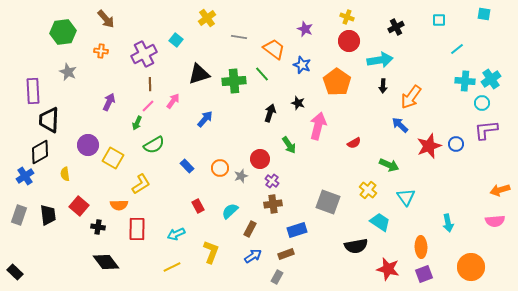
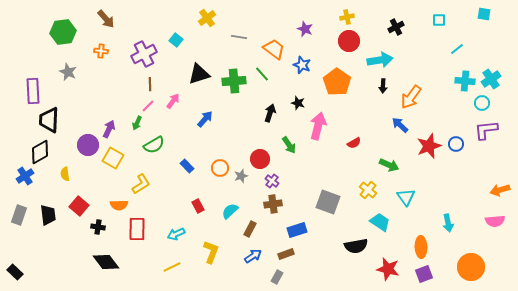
yellow cross at (347, 17): rotated 32 degrees counterclockwise
purple arrow at (109, 102): moved 27 px down
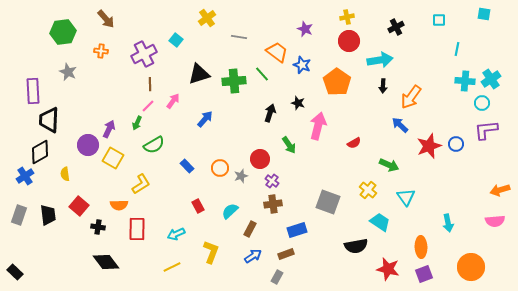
orange trapezoid at (274, 49): moved 3 px right, 3 px down
cyan line at (457, 49): rotated 40 degrees counterclockwise
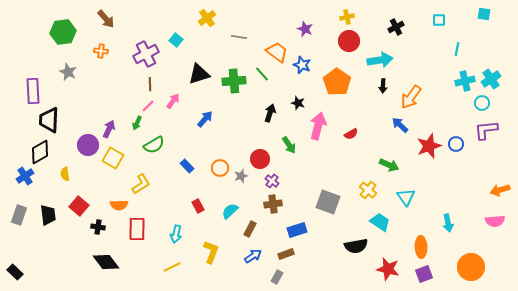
purple cross at (144, 54): moved 2 px right
cyan cross at (465, 81): rotated 18 degrees counterclockwise
red semicircle at (354, 143): moved 3 px left, 9 px up
cyan arrow at (176, 234): rotated 54 degrees counterclockwise
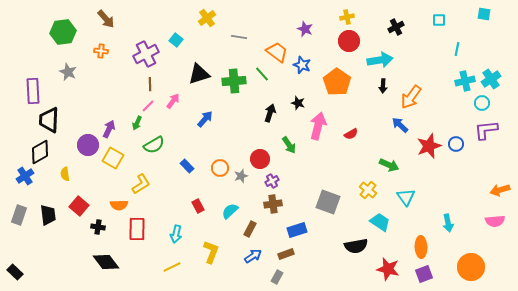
purple cross at (272, 181): rotated 24 degrees clockwise
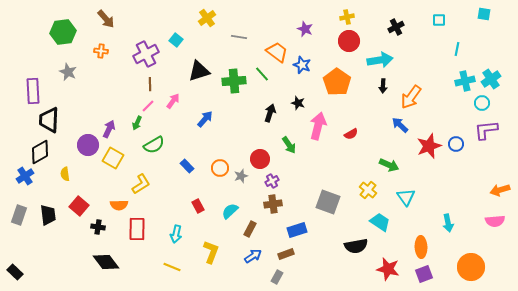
black triangle at (199, 74): moved 3 px up
yellow line at (172, 267): rotated 48 degrees clockwise
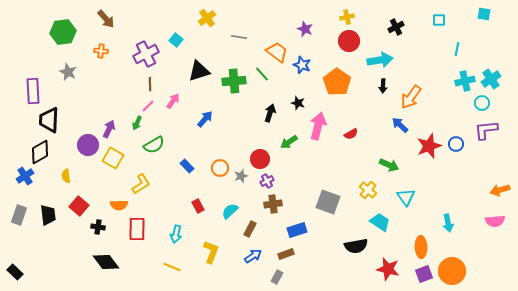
green arrow at (289, 145): moved 3 px up; rotated 90 degrees clockwise
yellow semicircle at (65, 174): moved 1 px right, 2 px down
purple cross at (272, 181): moved 5 px left
orange circle at (471, 267): moved 19 px left, 4 px down
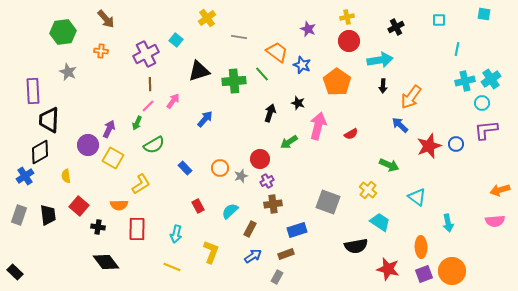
purple star at (305, 29): moved 3 px right
blue rectangle at (187, 166): moved 2 px left, 2 px down
cyan triangle at (406, 197): moved 11 px right; rotated 18 degrees counterclockwise
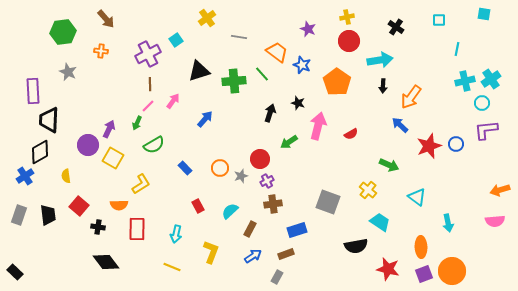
black cross at (396, 27): rotated 28 degrees counterclockwise
cyan square at (176, 40): rotated 16 degrees clockwise
purple cross at (146, 54): moved 2 px right
